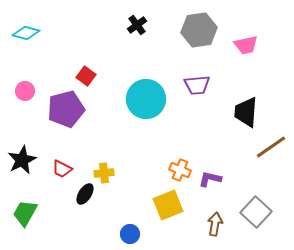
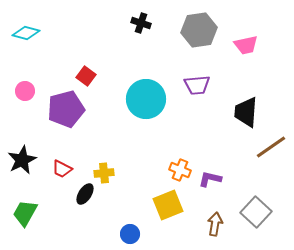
black cross: moved 4 px right, 2 px up; rotated 36 degrees counterclockwise
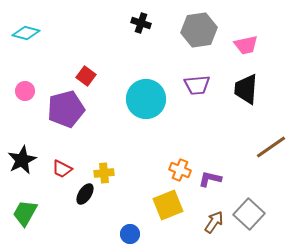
black trapezoid: moved 23 px up
gray square: moved 7 px left, 2 px down
brown arrow: moved 1 px left, 2 px up; rotated 25 degrees clockwise
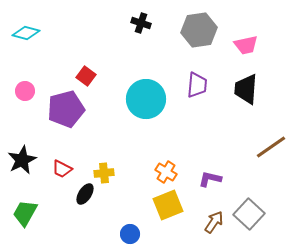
purple trapezoid: rotated 80 degrees counterclockwise
orange cross: moved 14 px left, 2 px down; rotated 10 degrees clockwise
